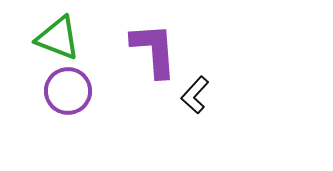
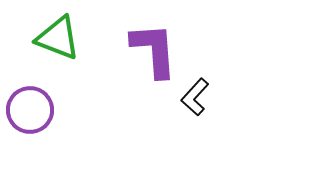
purple circle: moved 38 px left, 19 px down
black L-shape: moved 2 px down
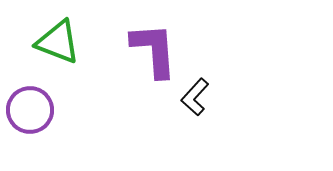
green triangle: moved 4 px down
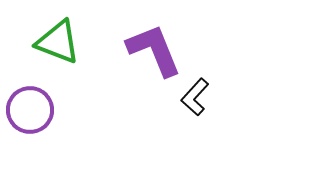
purple L-shape: rotated 18 degrees counterclockwise
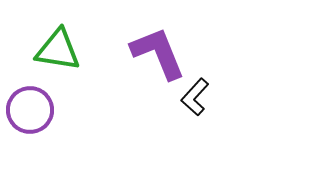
green triangle: moved 8 px down; rotated 12 degrees counterclockwise
purple L-shape: moved 4 px right, 3 px down
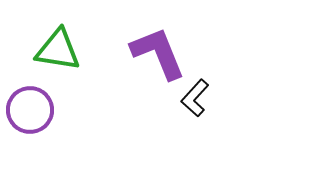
black L-shape: moved 1 px down
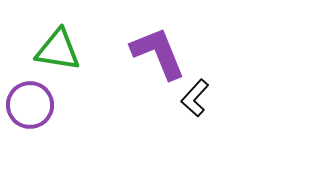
purple circle: moved 5 px up
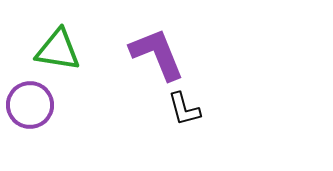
purple L-shape: moved 1 px left, 1 px down
black L-shape: moved 11 px left, 11 px down; rotated 57 degrees counterclockwise
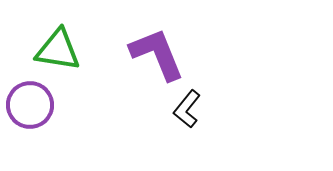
black L-shape: moved 3 px right; rotated 54 degrees clockwise
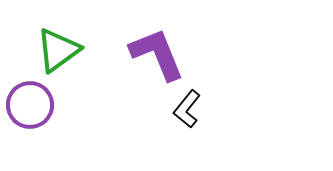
green triangle: rotated 45 degrees counterclockwise
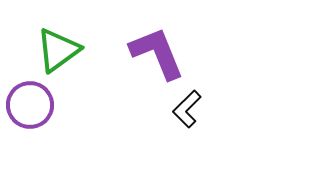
purple L-shape: moved 1 px up
black L-shape: rotated 6 degrees clockwise
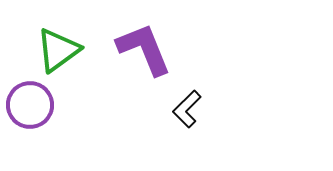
purple L-shape: moved 13 px left, 4 px up
